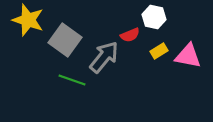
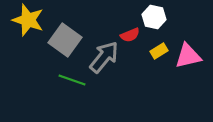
pink triangle: rotated 24 degrees counterclockwise
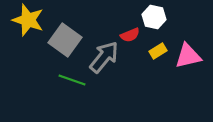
yellow rectangle: moved 1 px left
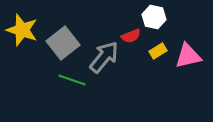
yellow star: moved 6 px left, 10 px down
red semicircle: moved 1 px right, 1 px down
gray square: moved 2 px left, 3 px down; rotated 16 degrees clockwise
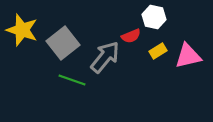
gray arrow: moved 1 px right
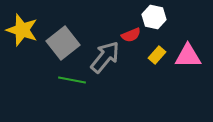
red semicircle: moved 1 px up
yellow rectangle: moved 1 px left, 4 px down; rotated 18 degrees counterclockwise
pink triangle: rotated 12 degrees clockwise
green line: rotated 8 degrees counterclockwise
